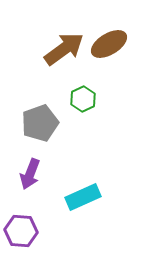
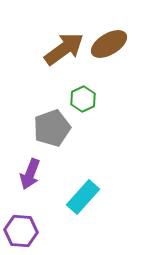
gray pentagon: moved 12 px right, 5 px down
cyan rectangle: rotated 24 degrees counterclockwise
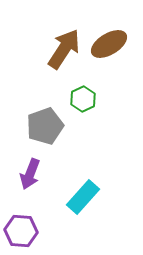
brown arrow: rotated 21 degrees counterclockwise
gray pentagon: moved 7 px left, 2 px up
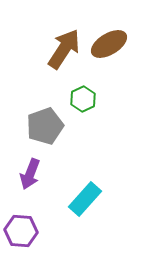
cyan rectangle: moved 2 px right, 2 px down
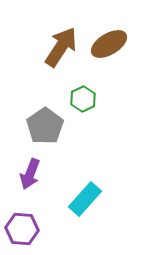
brown arrow: moved 3 px left, 2 px up
gray pentagon: rotated 15 degrees counterclockwise
purple hexagon: moved 1 px right, 2 px up
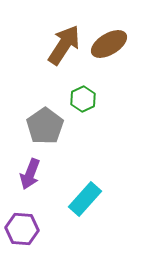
brown arrow: moved 3 px right, 2 px up
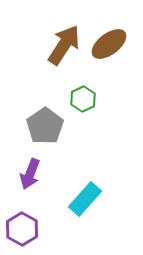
brown ellipse: rotated 6 degrees counterclockwise
purple hexagon: rotated 24 degrees clockwise
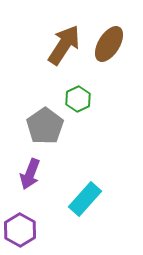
brown ellipse: rotated 21 degrees counterclockwise
green hexagon: moved 5 px left
purple hexagon: moved 2 px left, 1 px down
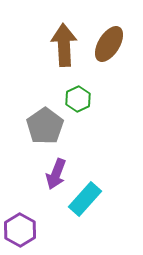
brown arrow: rotated 36 degrees counterclockwise
purple arrow: moved 26 px right
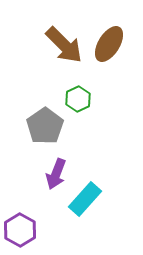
brown arrow: rotated 138 degrees clockwise
